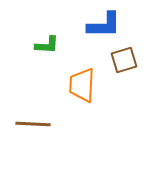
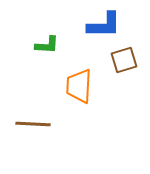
orange trapezoid: moved 3 px left, 1 px down
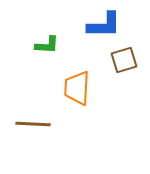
orange trapezoid: moved 2 px left, 2 px down
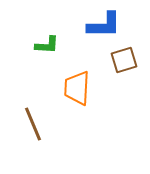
brown line: rotated 64 degrees clockwise
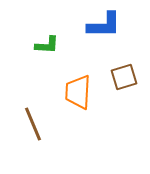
brown square: moved 17 px down
orange trapezoid: moved 1 px right, 4 px down
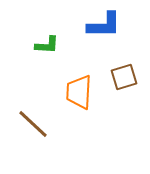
orange trapezoid: moved 1 px right
brown line: rotated 24 degrees counterclockwise
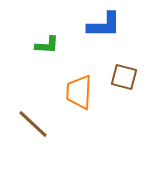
brown square: rotated 32 degrees clockwise
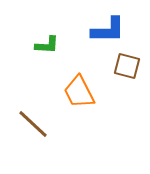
blue L-shape: moved 4 px right, 5 px down
brown square: moved 3 px right, 11 px up
orange trapezoid: rotated 30 degrees counterclockwise
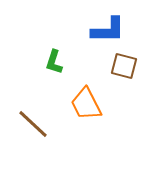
green L-shape: moved 7 px right, 17 px down; rotated 105 degrees clockwise
brown square: moved 3 px left
orange trapezoid: moved 7 px right, 12 px down
